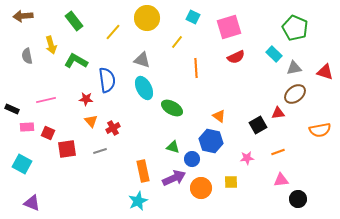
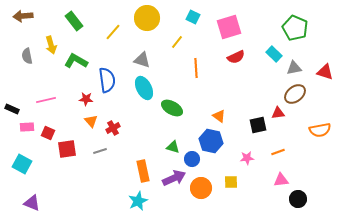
black square at (258, 125): rotated 18 degrees clockwise
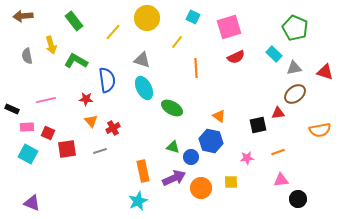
blue circle at (192, 159): moved 1 px left, 2 px up
cyan square at (22, 164): moved 6 px right, 10 px up
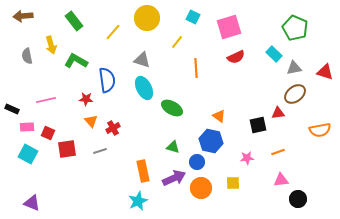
blue circle at (191, 157): moved 6 px right, 5 px down
yellow square at (231, 182): moved 2 px right, 1 px down
